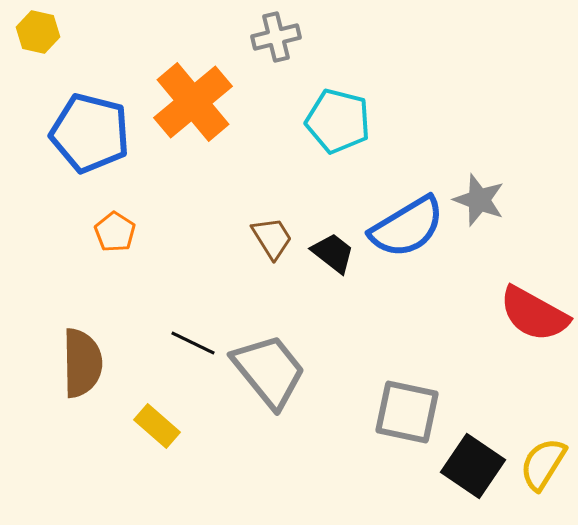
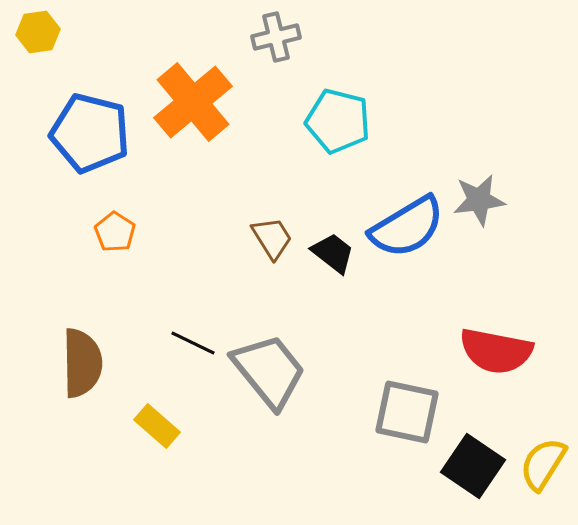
yellow hexagon: rotated 21 degrees counterclockwise
gray star: rotated 28 degrees counterclockwise
red semicircle: moved 38 px left, 37 px down; rotated 18 degrees counterclockwise
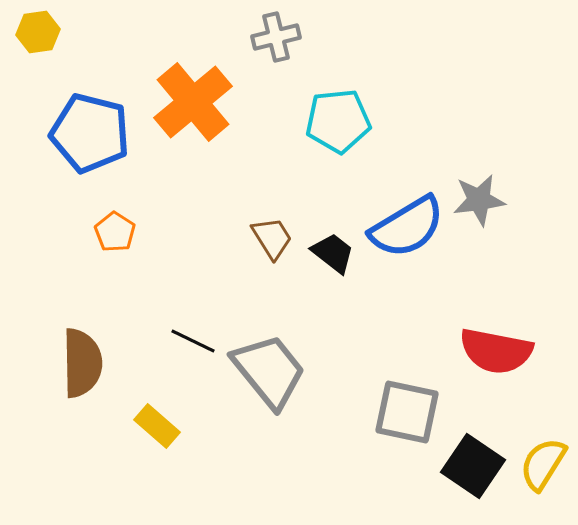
cyan pentagon: rotated 20 degrees counterclockwise
black line: moved 2 px up
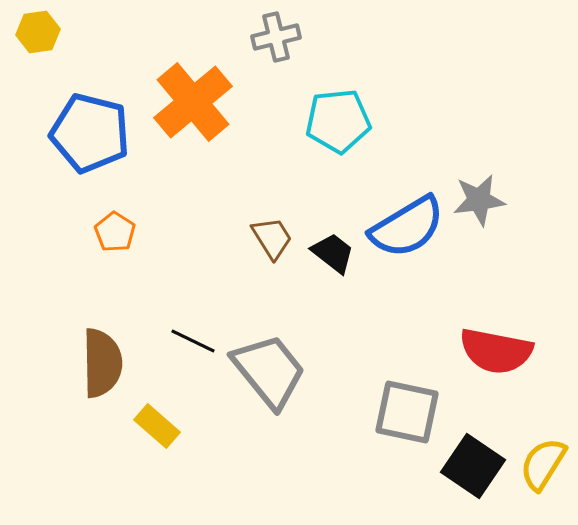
brown semicircle: moved 20 px right
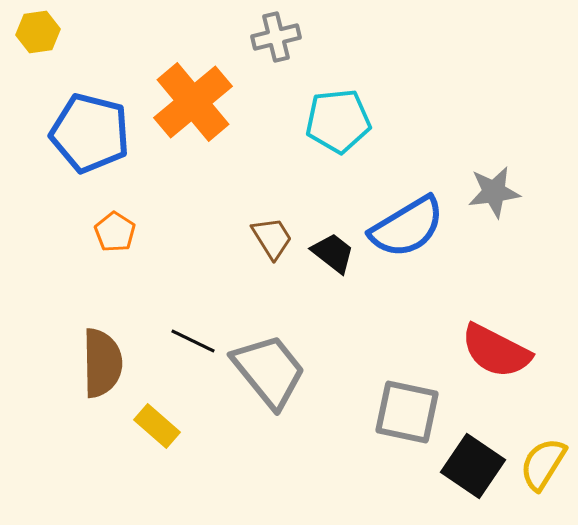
gray star: moved 15 px right, 8 px up
red semicircle: rotated 16 degrees clockwise
